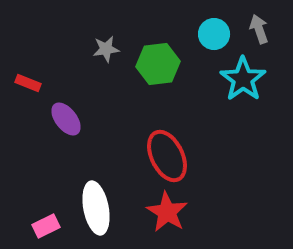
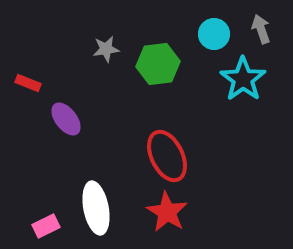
gray arrow: moved 2 px right
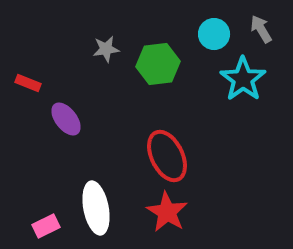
gray arrow: rotated 12 degrees counterclockwise
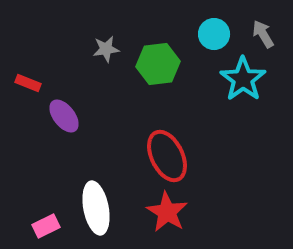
gray arrow: moved 2 px right, 5 px down
purple ellipse: moved 2 px left, 3 px up
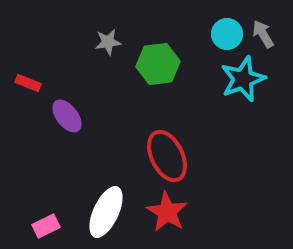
cyan circle: moved 13 px right
gray star: moved 2 px right, 7 px up
cyan star: rotated 15 degrees clockwise
purple ellipse: moved 3 px right
white ellipse: moved 10 px right, 4 px down; rotated 36 degrees clockwise
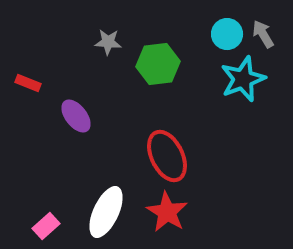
gray star: rotated 12 degrees clockwise
purple ellipse: moved 9 px right
pink rectangle: rotated 16 degrees counterclockwise
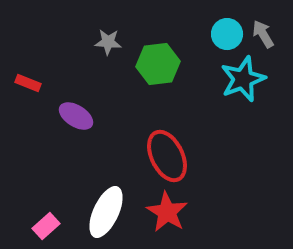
purple ellipse: rotated 20 degrees counterclockwise
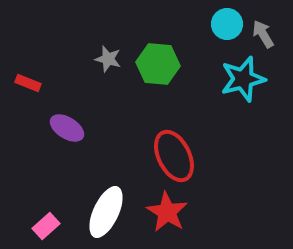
cyan circle: moved 10 px up
gray star: moved 17 px down; rotated 12 degrees clockwise
green hexagon: rotated 12 degrees clockwise
cyan star: rotated 6 degrees clockwise
purple ellipse: moved 9 px left, 12 px down
red ellipse: moved 7 px right
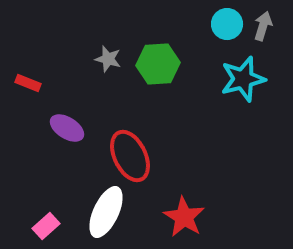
gray arrow: moved 8 px up; rotated 48 degrees clockwise
green hexagon: rotated 9 degrees counterclockwise
red ellipse: moved 44 px left
red star: moved 17 px right, 5 px down
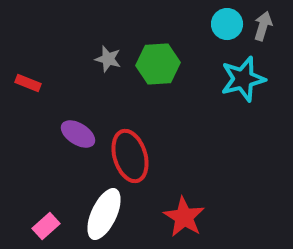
purple ellipse: moved 11 px right, 6 px down
red ellipse: rotated 9 degrees clockwise
white ellipse: moved 2 px left, 2 px down
